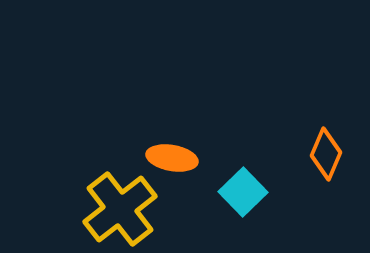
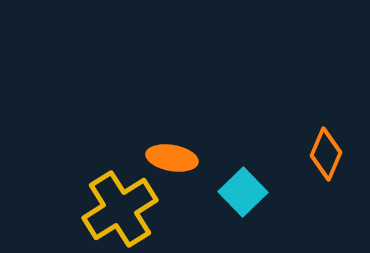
yellow cross: rotated 6 degrees clockwise
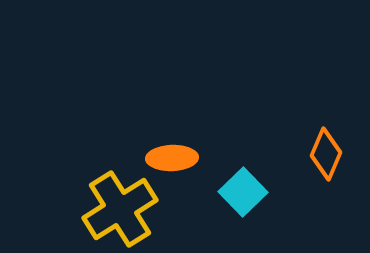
orange ellipse: rotated 12 degrees counterclockwise
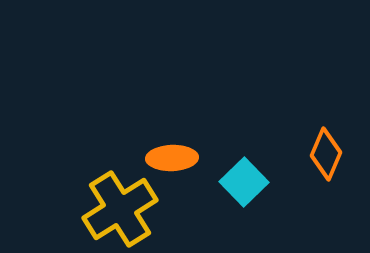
cyan square: moved 1 px right, 10 px up
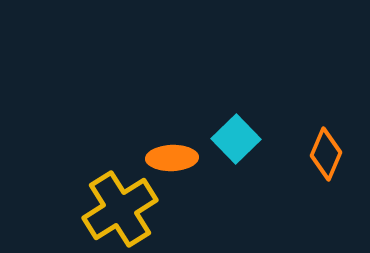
cyan square: moved 8 px left, 43 px up
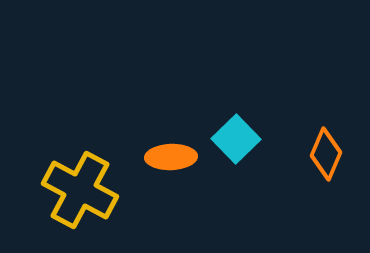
orange ellipse: moved 1 px left, 1 px up
yellow cross: moved 40 px left, 19 px up; rotated 30 degrees counterclockwise
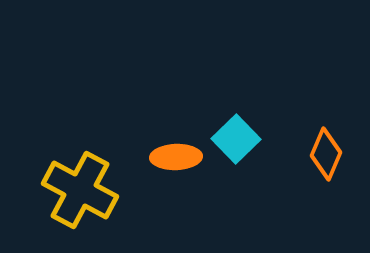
orange ellipse: moved 5 px right
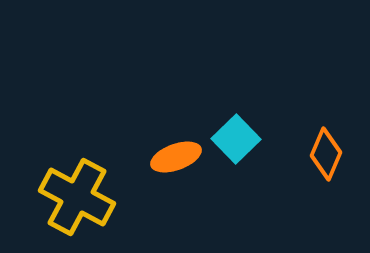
orange ellipse: rotated 18 degrees counterclockwise
yellow cross: moved 3 px left, 7 px down
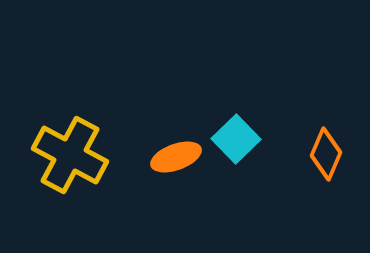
yellow cross: moved 7 px left, 42 px up
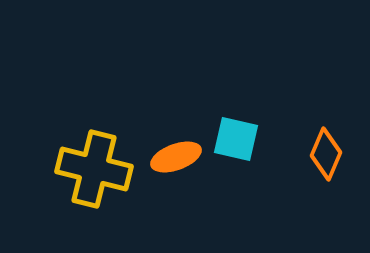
cyan square: rotated 33 degrees counterclockwise
yellow cross: moved 24 px right, 14 px down; rotated 14 degrees counterclockwise
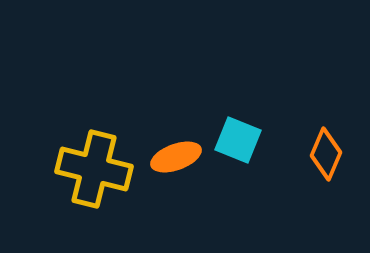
cyan square: moved 2 px right, 1 px down; rotated 9 degrees clockwise
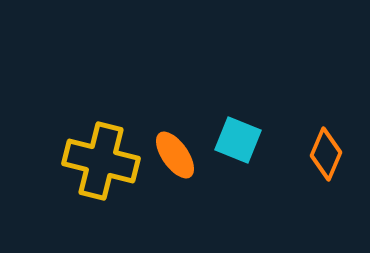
orange ellipse: moved 1 px left, 2 px up; rotated 75 degrees clockwise
yellow cross: moved 7 px right, 8 px up
